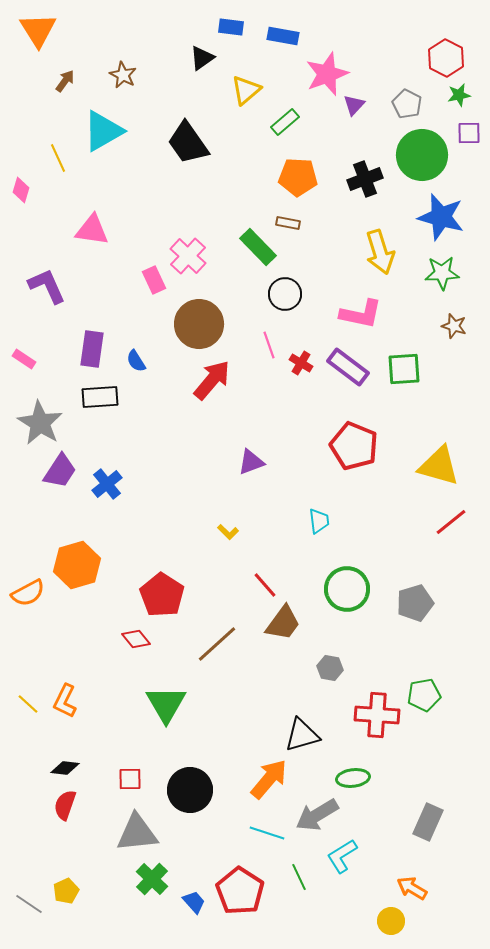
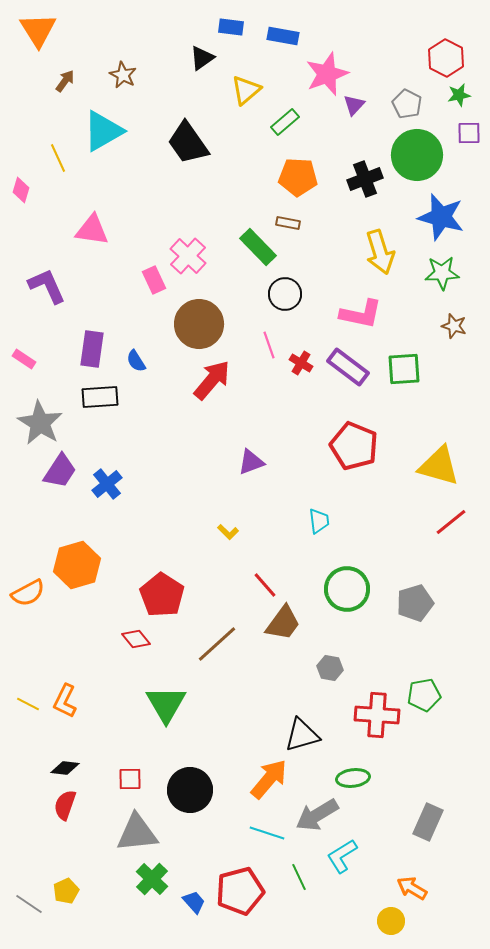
green circle at (422, 155): moved 5 px left
yellow line at (28, 704): rotated 15 degrees counterclockwise
red pentagon at (240, 891): rotated 24 degrees clockwise
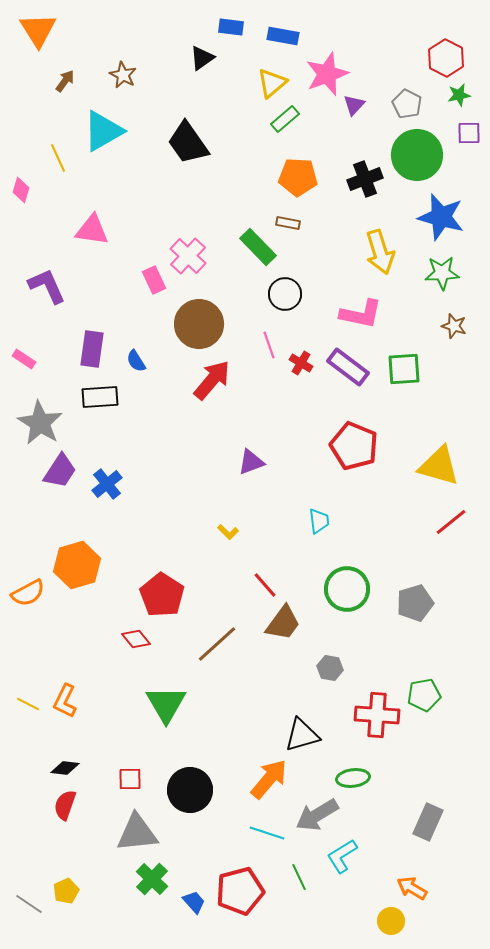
yellow triangle at (246, 90): moved 26 px right, 7 px up
green rectangle at (285, 122): moved 3 px up
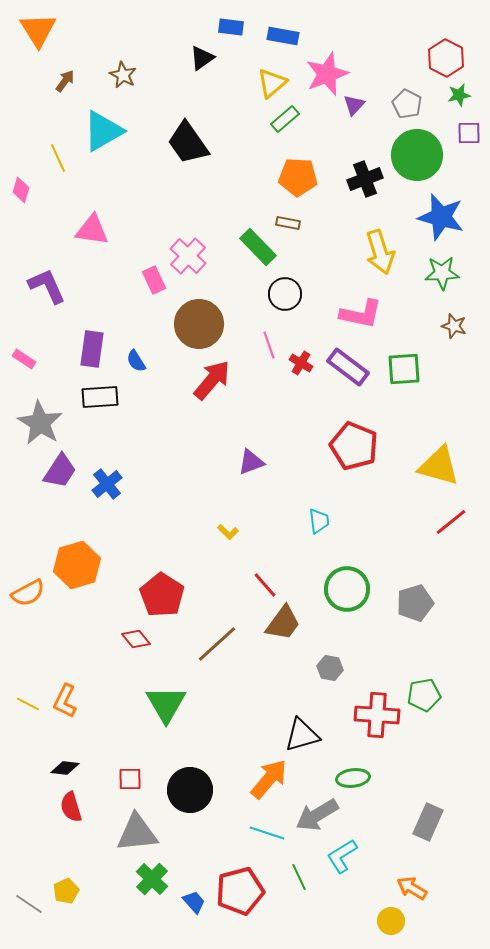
red semicircle at (65, 805): moved 6 px right, 2 px down; rotated 36 degrees counterclockwise
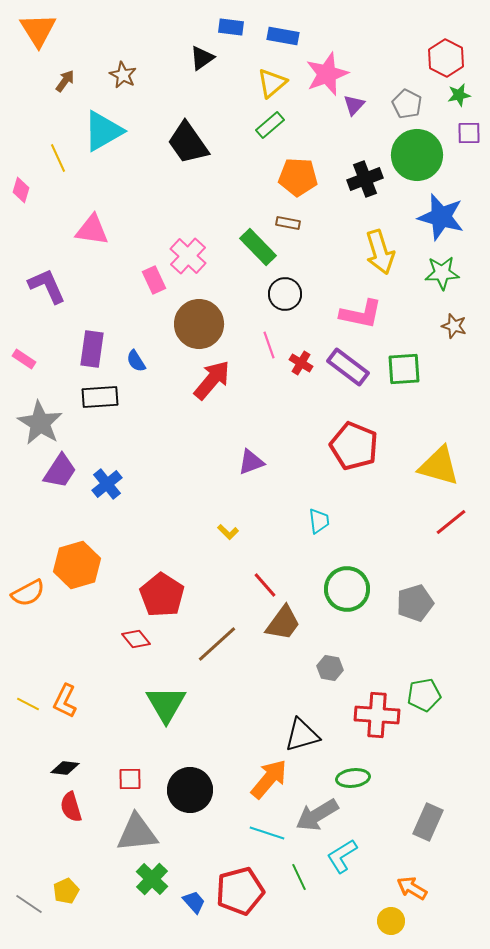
green rectangle at (285, 119): moved 15 px left, 6 px down
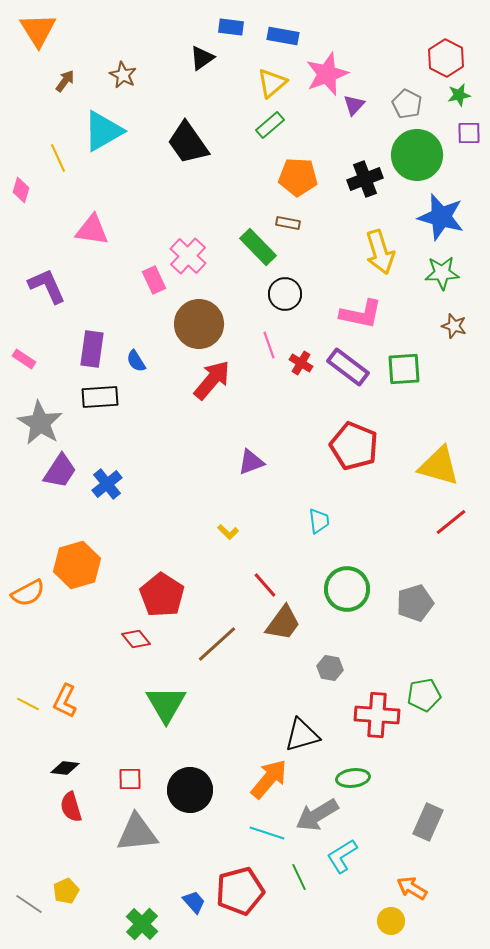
green cross at (152, 879): moved 10 px left, 45 px down
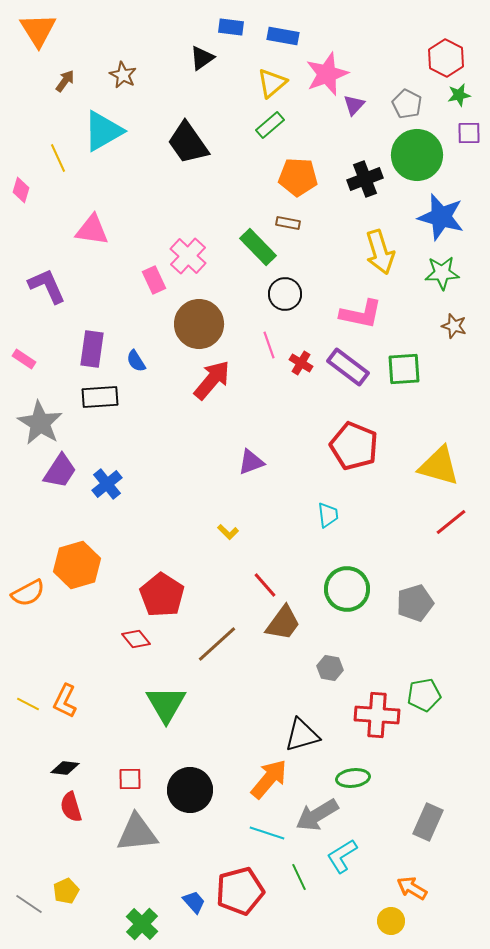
cyan trapezoid at (319, 521): moved 9 px right, 6 px up
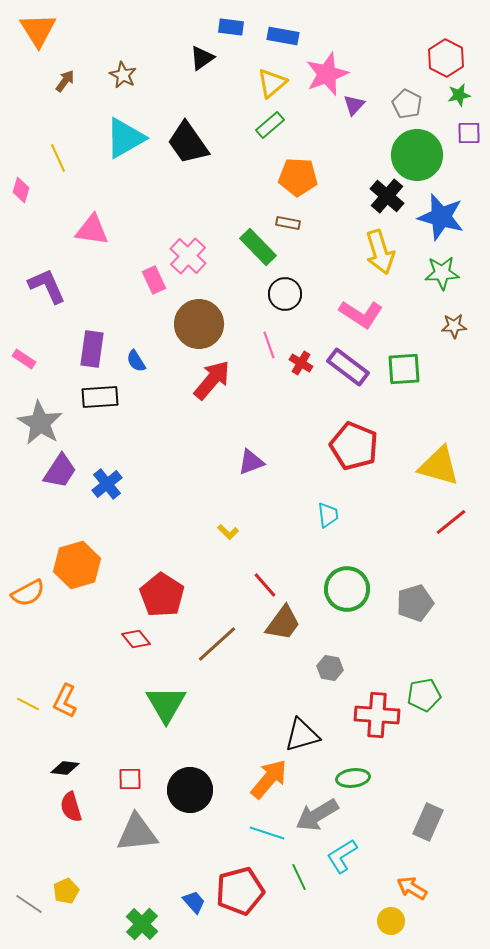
cyan triangle at (103, 131): moved 22 px right, 7 px down
black cross at (365, 179): moved 22 px right, 17 px down; rotated 28 degrees counterclockwise
pink L-shape at (361, 314): rotated 21 degrees clockwise
brown star at (454, 326): rotated 20 degrees counterclockwise
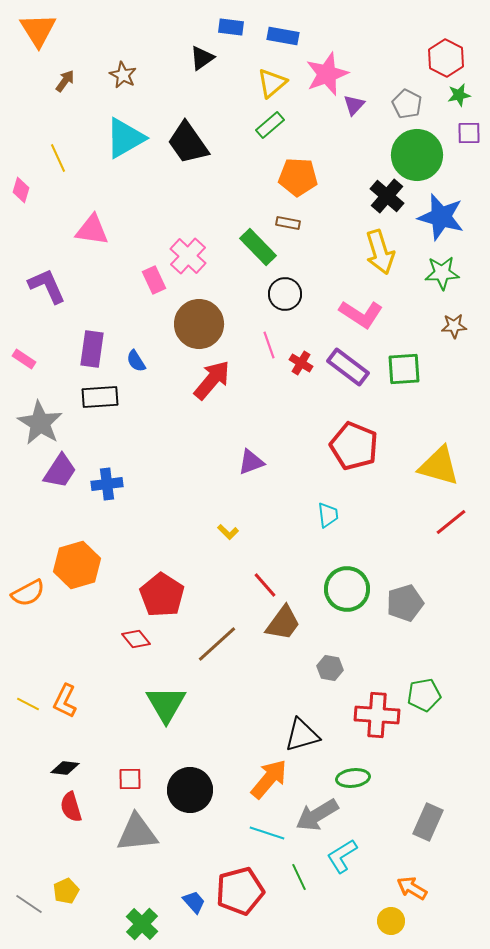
blue cross at (107, 484): rotated 32 degrees clockwise
gray pentagon at (415, 603): moved 10 px left
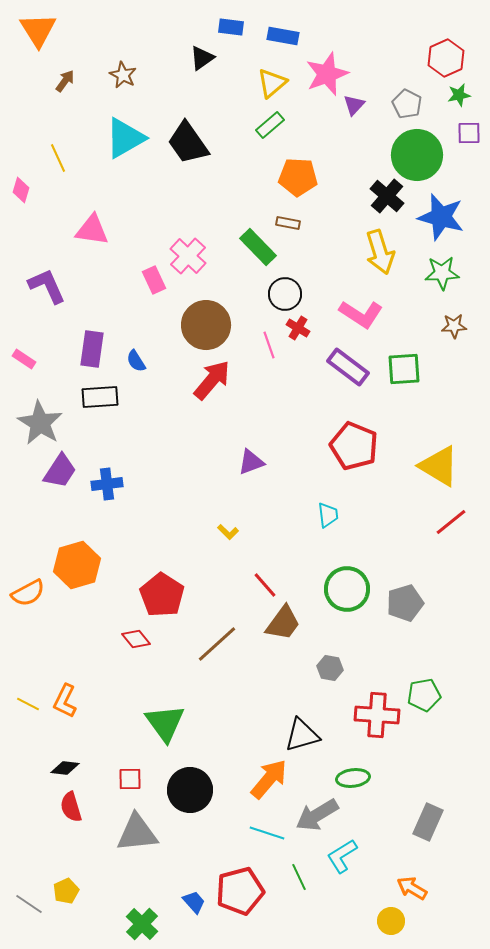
red hexagon at (446, 58): rotated 9 degrees clockwise
brown circle at (199, 324): moved 7 px right, 1 px down
red cross at (301, 363): moved 3 px left, 35 px up
yellow triangle at (439, 466): rotated 15 degrees clockwise
green triangle at (166, 704): moved 1 px left, 19 px down; rotated 6 degrees counterclockwise
